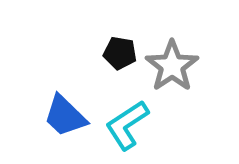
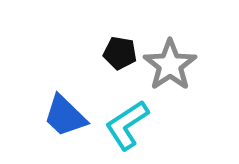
gray star: moved 2 px left, 1 px up
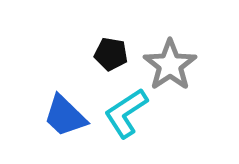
black pentagon: moved 9 px left, 1 px down
cyan L-shape: moved 1 px left, 12 px up
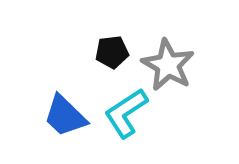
black pentagon: moved 1 px right, 2 px up; rotated 16 degrees counterclockwise
gray star: moved 2 px left; rotated 8 degrees counterclockwise
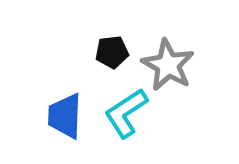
blue trapezoid: rotated 48 degrees clockwise
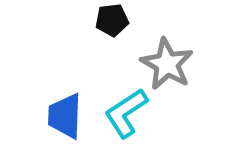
black pentagon: moved 32 px up
gray star: moved 1 px left, 1 px up
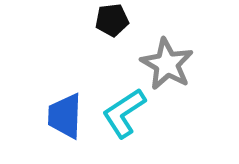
cyan L-shape: moved 2 px left
